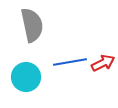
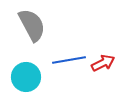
gray semicircle: rotated 16 degrees counterclockwise
blue line: moved 1 px left, 2 px up
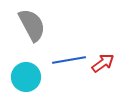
red arrow: rotated 10 degrees counterclockwise
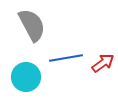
blue line: moved 3 px left, 2 px up
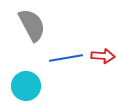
red arrow: moved 7 px up; rotated 40 degrees clockwise
cyan circle: moved 9 px down
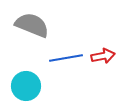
gray semicircle: rotated 40 degrees counterclockwise
red arrow: rotated 15 degrees counterclockwise
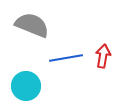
red arrow: rotated 70 degrees counterclockwise
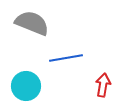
gray semicircle: moved 2 px up
red arrow: moved 29 px down
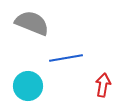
cyan circle: moved 2 px right
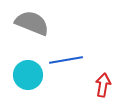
blue line: moved 2 px down
cyan circle: moved 11 px up
